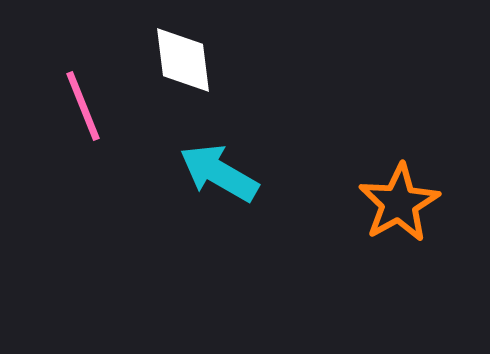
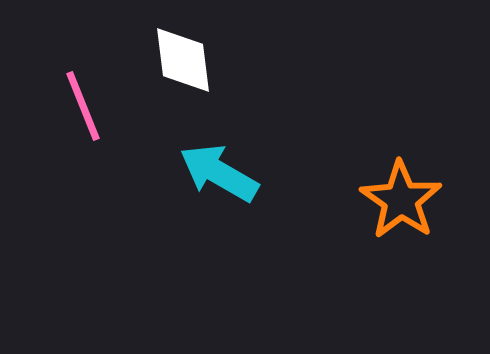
orange star: moved 2 px right, 3 px up; rotated 8 degrees counterclockwise
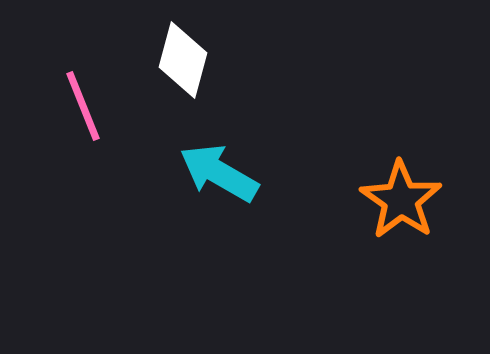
white diamond: rotated 22 degrees clockwise
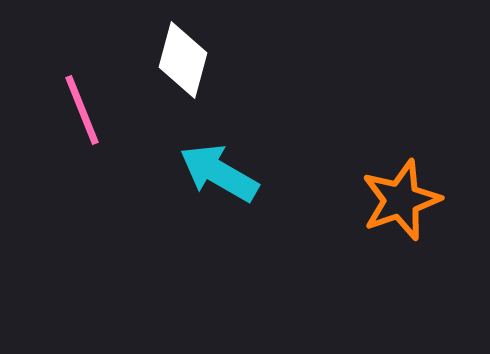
pink line: moved 1 px left, 4 px down
orange star: rotated 18 degrees clockwise
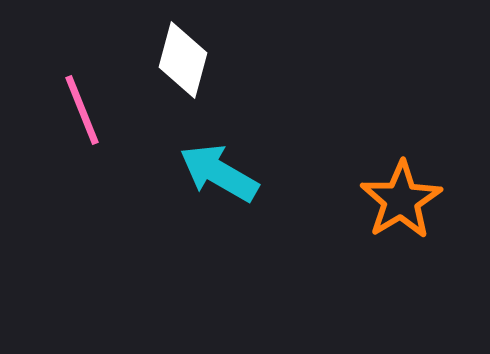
orange star: rotated 12 degrees counterclockwise
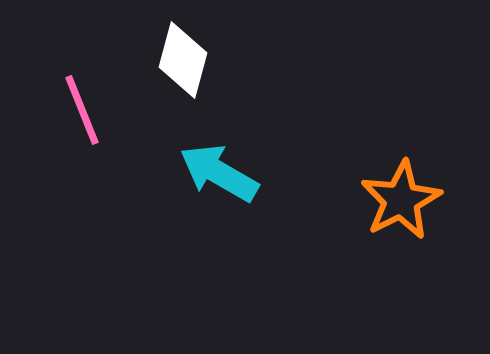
orange star: rotated 4 degrees clockwise
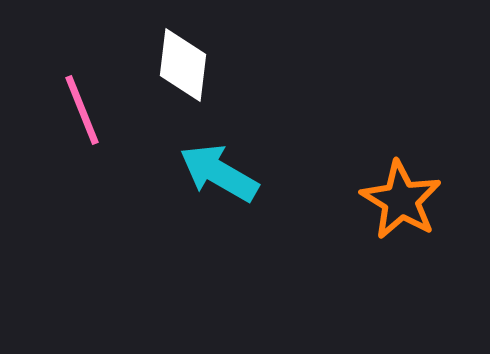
white diamond: moved 5 px down; rotated 8 degrees counterclockwise
orange star: rotated 14 degrees counterclockwise
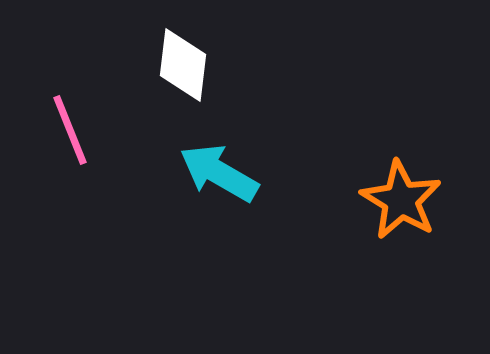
pink line: moved 12 px left, 20 px down
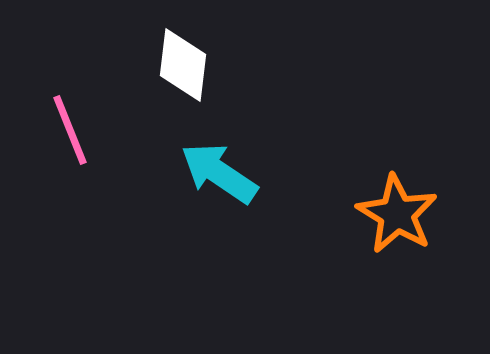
cyan arrow: rotated 4 degrees clockwise
orange star: moved 4 px left, 14 px down
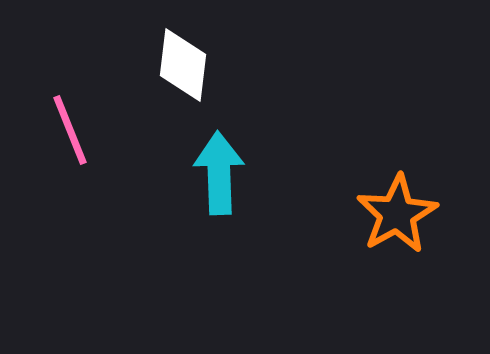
cyan arrow: rotated 54 degrees clockwise
orange star: rotated 12 degrees clockwise
